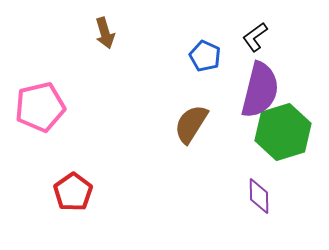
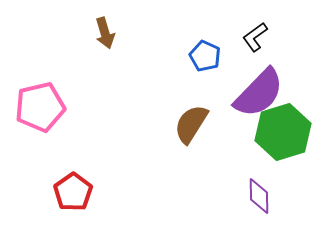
purple semicircle: moved 1 px left, 3 px down; rotated 30 degrees clockwise
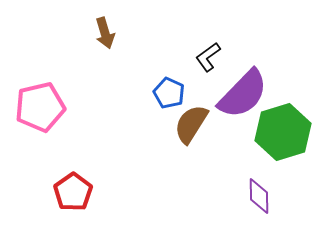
black L-shape: moved 47 px left, 20 px down
blue pentagon: moved 36 px left, 37 px down
purple semicircle: moved 16 px left, 1 px down
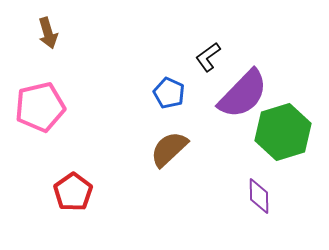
brown arrow: moved 57 px left
brown semicircle: moved 22 px left, 25 px down; rotated 15 degrees clockwise
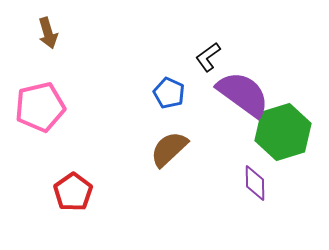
purple semicircle: rotated 98 degrees counterclockwise
purple diamond: moved 4 px left, 13 px up
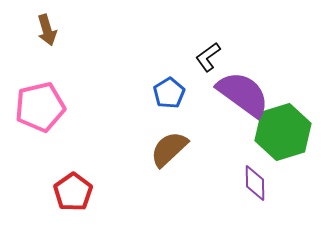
brown arrow: moved 1 px left, 3 px up
blue pentagon: rotated 16 degrees clockwise
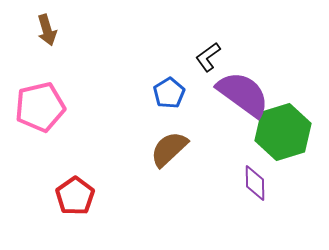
red pentagon: moved 2 px right, 4 px down
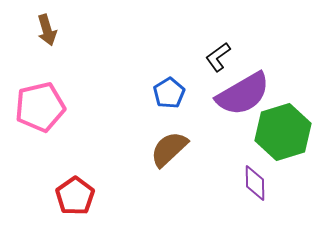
black L-shape: moved 10 px right
purple semicircle: rotated 114 degrees clockwise
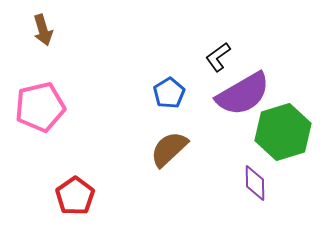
brown arrow: moved 4 px left
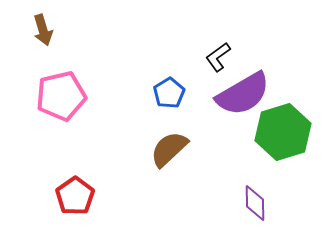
pink pentagon: moved 21 px right, 11 px up
purple diamond: moved 20 px down
